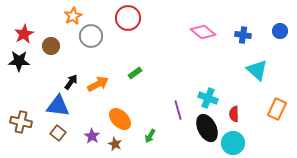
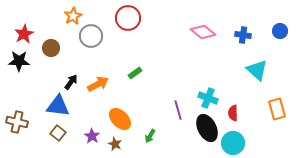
brown circle: moved 2 px down
orange rectangle: rotated 40 degrees counterclockwise
red semicircle: moved 1 px left, 1 px up
brown cross: moved 4 px left
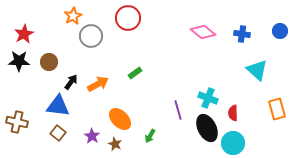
blue cross: moved 1 px left, 1 px up
brown circle: moved 2 px left, 14 px down
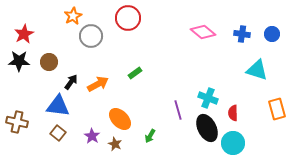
blue circle: moved 8 px left, 3 px down
cyan triangle: rotated 25 degrees counterclockwise
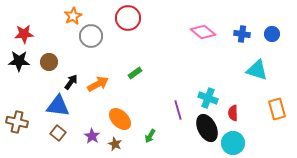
red star: rotated 24 degrees clockwise
